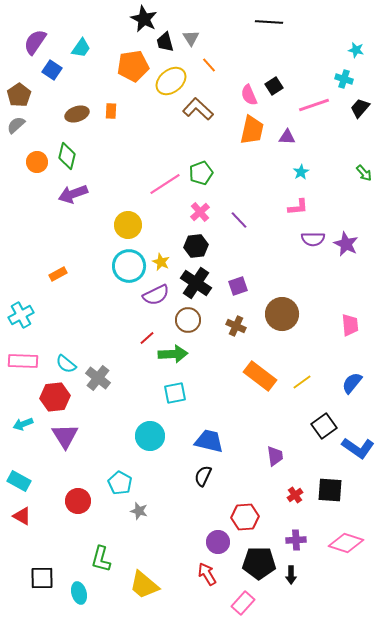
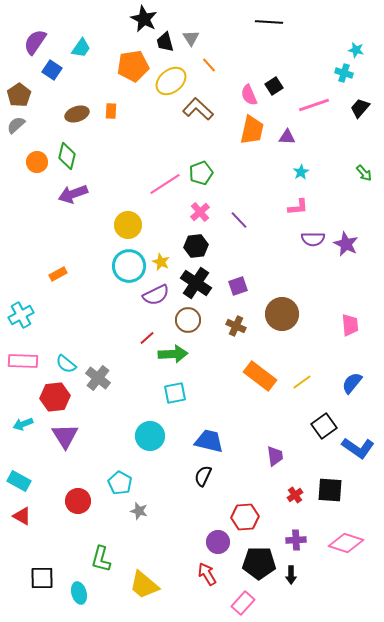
cyan cross at (344, 79): moved 6 px up
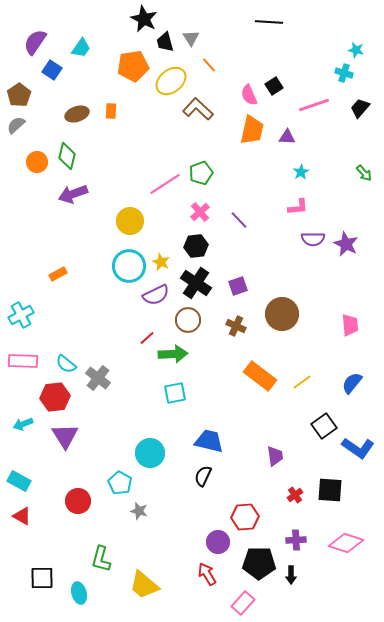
yellow circle at (128, 225): moved 2 px right, 4 px up
cyan circle at (150, 436): moved 17 px down
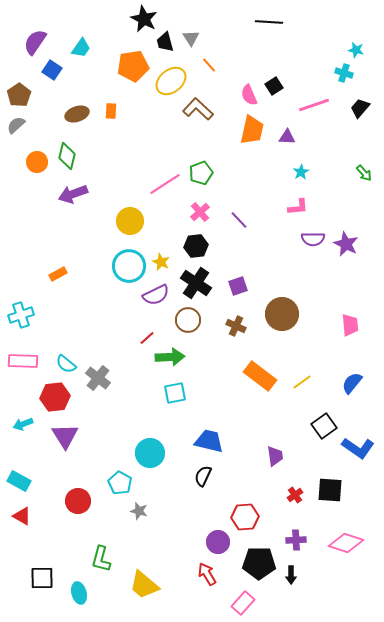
cyan cross at (21, 315): rotated 10 degrees clockwise
green arrow at (173, 354): moved 3 px left, 3 px down
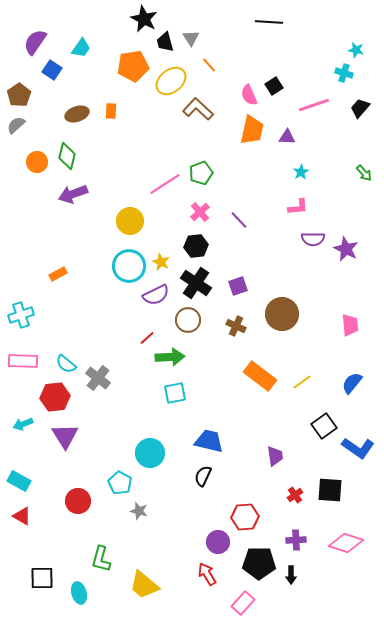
purple star at (346, 244): moved 5 px down
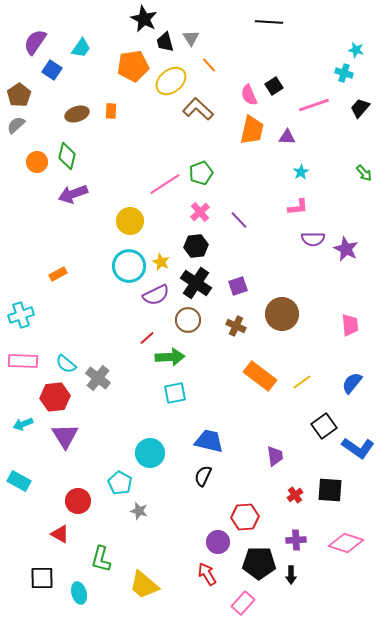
red triangle at (22, 516): moved 38 px right, 18 px down
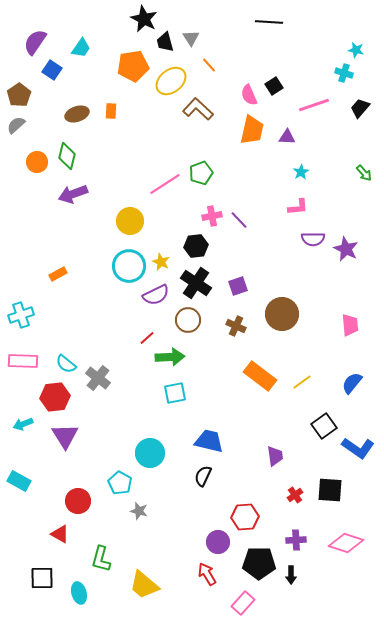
pink cross at (200, 212): moved 12 px right, 4 px down; rotated 30 degrees clockwise
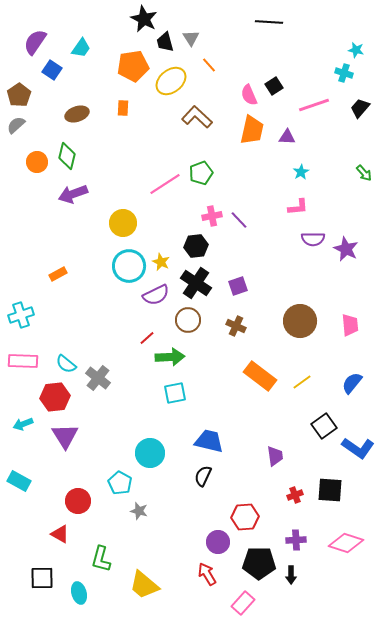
brown L-shape at (198, 109): moved 1 px left, 8 px down
orange rectangle at (111, 111): moved 12 px right, 3 px up
yellow circle at (130, 221): moved 7 px left, 2 px down
brown circle at (282, 314): moved 18 px right, 7 px down
red cross at (295, 495): rotated 14 degrees clockwise
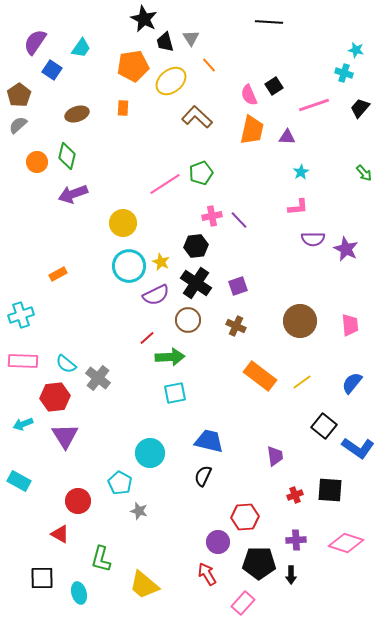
gray semicircle at (16, 125): moved 2 px right
black square at (324, 426): rotated 15 degrees counterclockwise
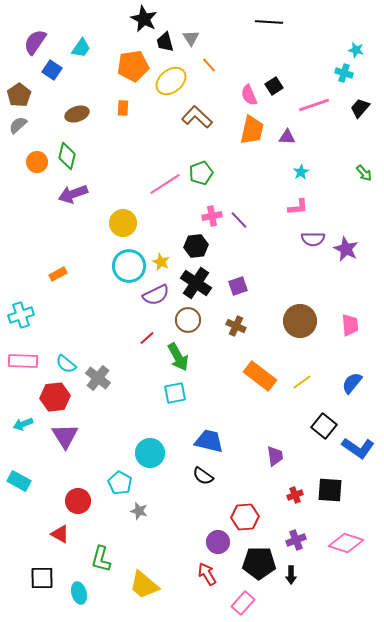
green arrow at (170, 357): moved 8 px right; rotated 64 degrees clockwise
black semicircle at (203, 476): rotated 80 degrees counterclockwise
purple cross at (296, 540): rotated 18 degrees counterclockwise
